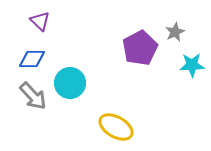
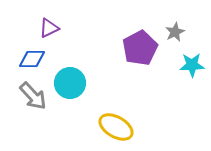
purple triangle: moved 9 px right, 7 px down; rotated 50 degrees clockwise
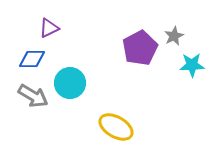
gray star: moved 1 px left, 4 px down
gray arrow: rotated 16 degrees counterclockwise
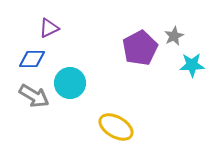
gray arrow: moved 1 px right
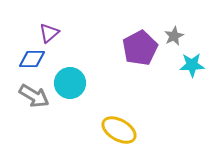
purple triangle: moved 5 px down; rotated 15 degrees counterclockwise
yellow ellipse: moved 3 px right, 3 px down
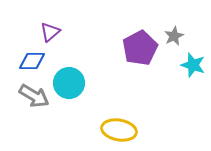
purple triangle: moved 1 px right, 1 px up
blue diamond: moved 2 px down
cyan star: moved 1 px right; rotated 20 degrees clockwise
cyan circle: moved 1 px left
yellow ellipse: rotated 20 degrees counterclockwise
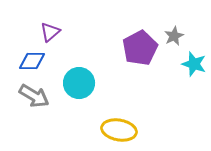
cyan star: moved 1 px right, 1 px up
cyan circle: moved 10 px right
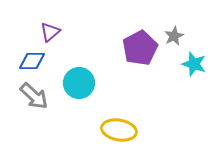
gray arrow: rotated 12 degrees clockwise
